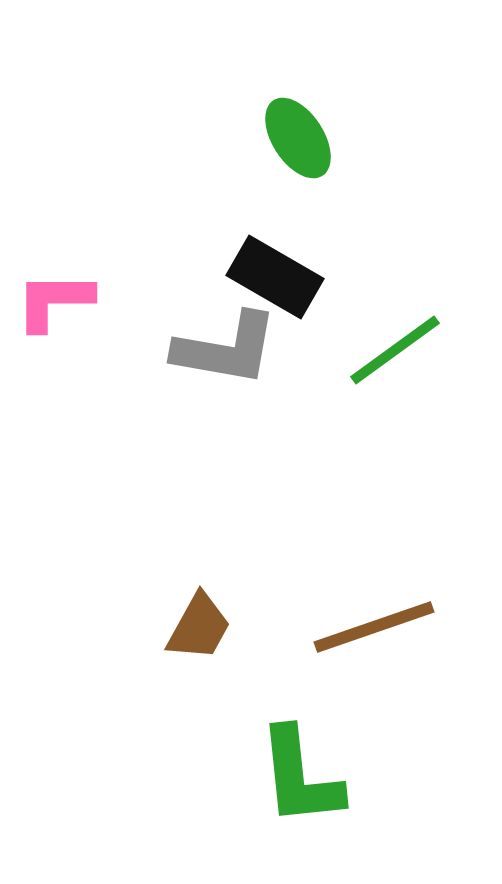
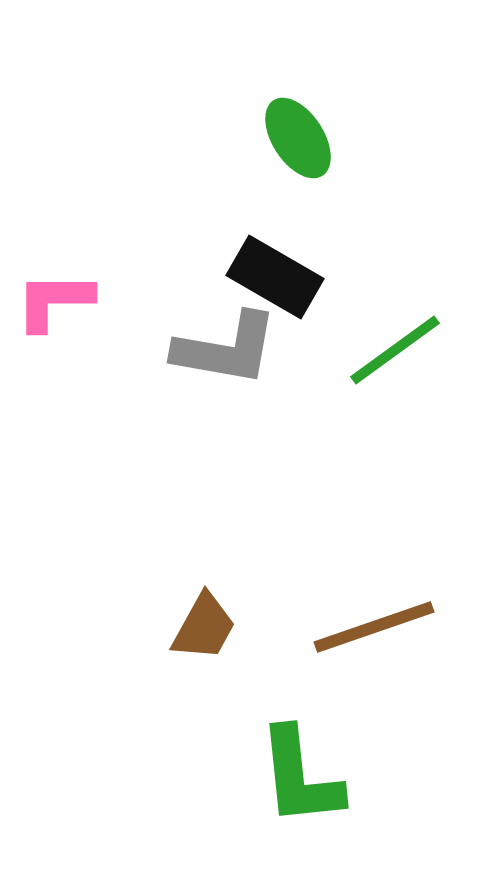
brown trapezoid: moved 5 px right
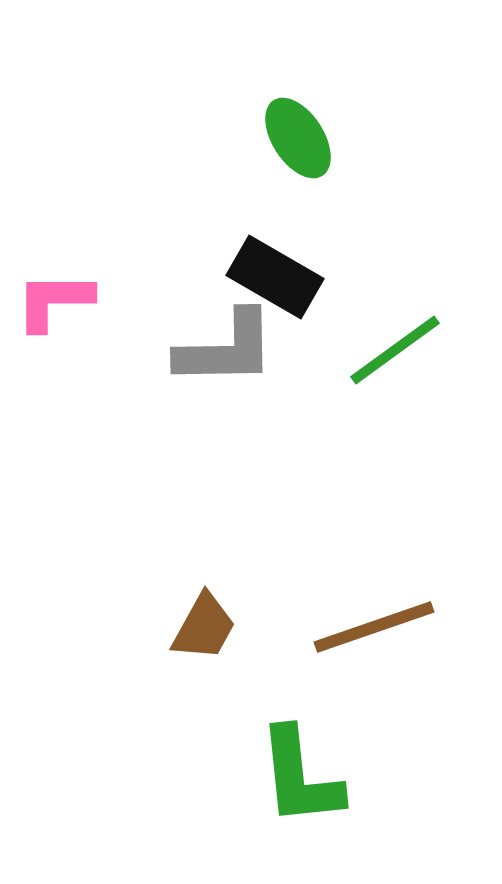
gray L-shape: rotated 11 degrees counterclockwise
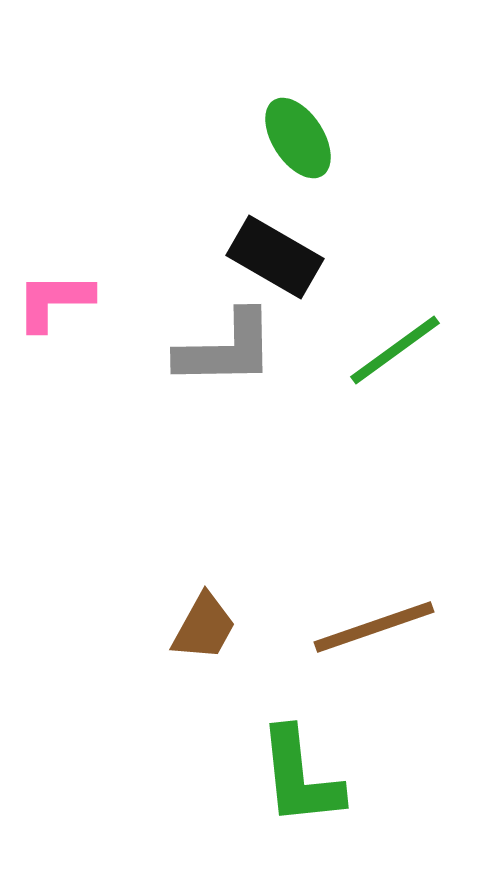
black rectangle: moved 20 px up
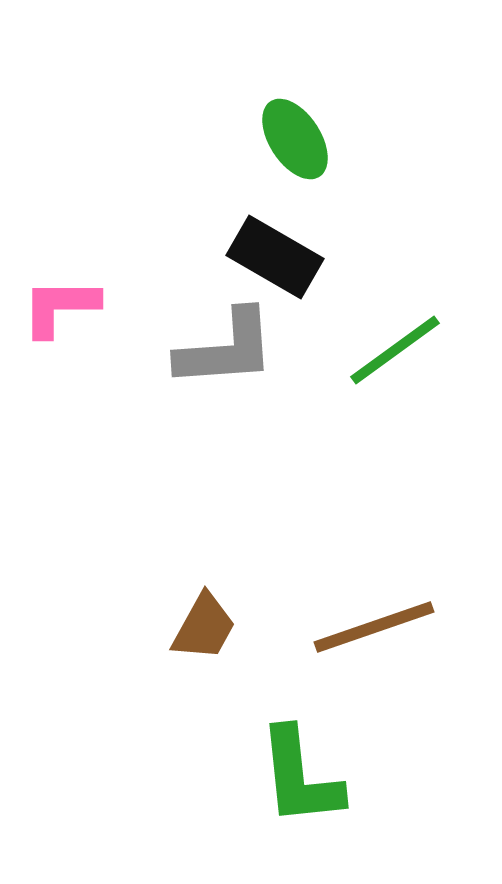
green ellipse: moved 3 px left, 1 px down
pink L-shape: moved 6 px right, 6 px down
gray L-shape: rotated 3 degrees counterclockwise
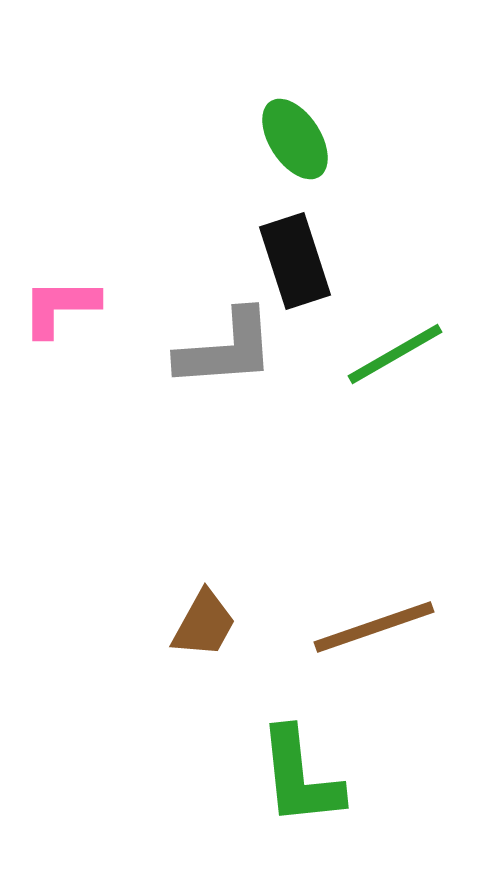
black rectangle: moved 20 px right, 4 px down; rotated 42 degrees clockwise
green line: moved 4 px down; rotated 6 degrees clockwise
brown trapezoid: moved 3 px up
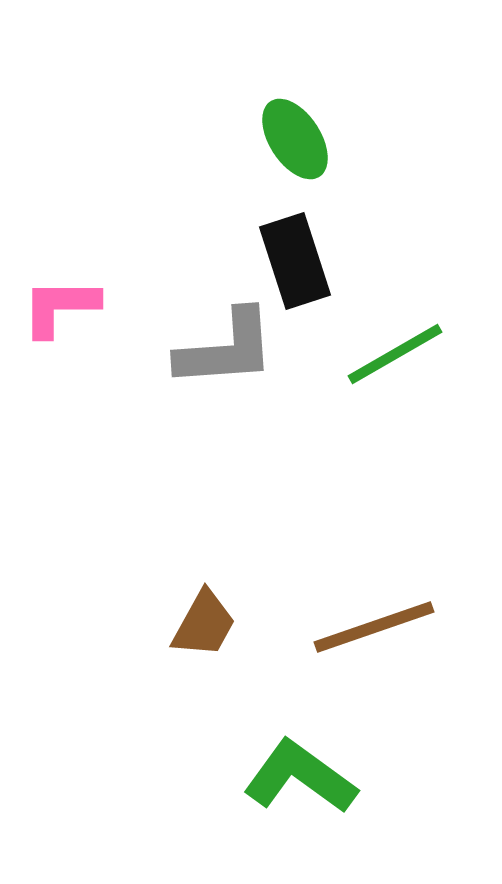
green L-shape: rotated 132 degrees clockwise
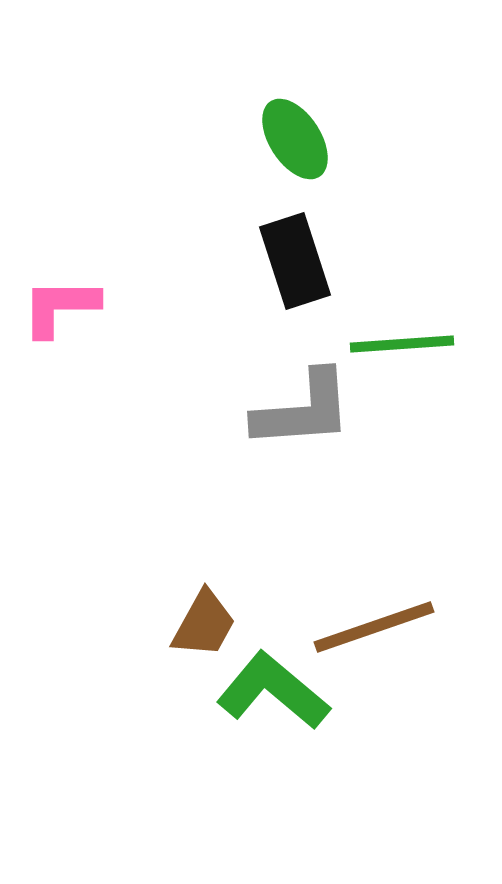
gray L-shape: moved 77 px right, 61 px down
green line: moved 7 px right, 10 px up; rotated 26 degrees clockwise
green L-shape: moved 27 px left, 86 px up; rotated 4 degrees clockwise
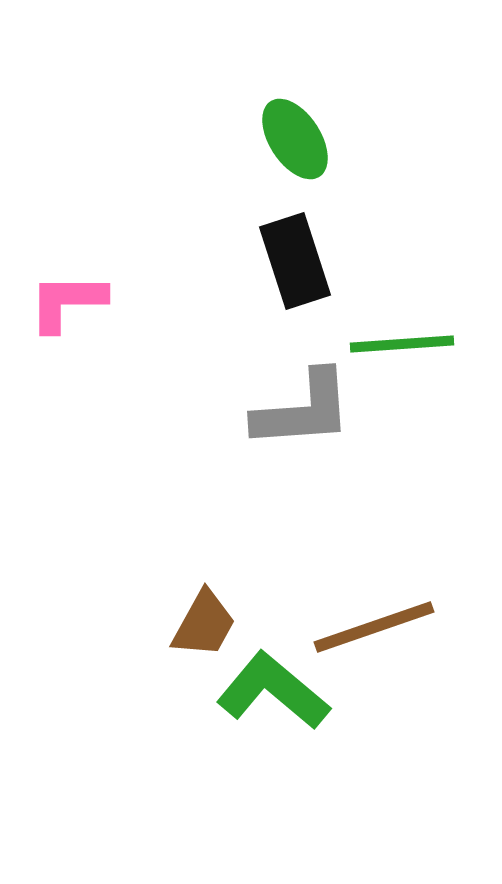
pink L-shape: moved 7 px right, 5 px up
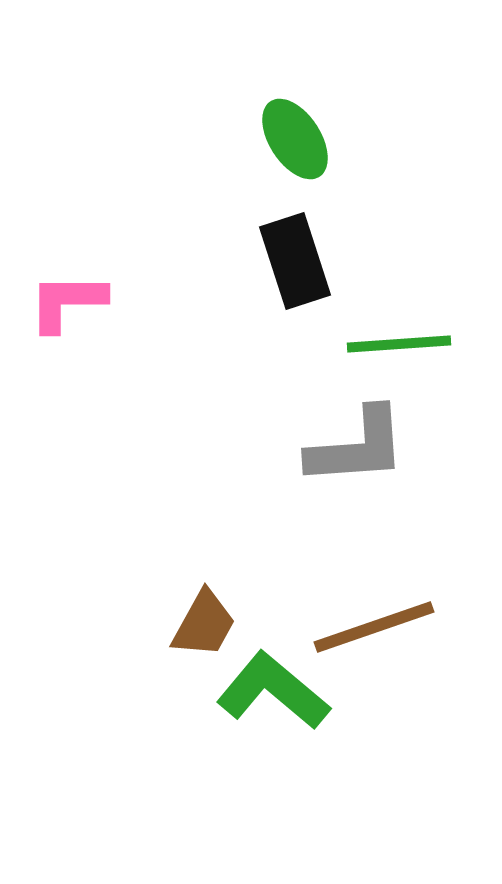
green line: moved 3 px left
gray L-shape: moved 54 px right, 37 px down
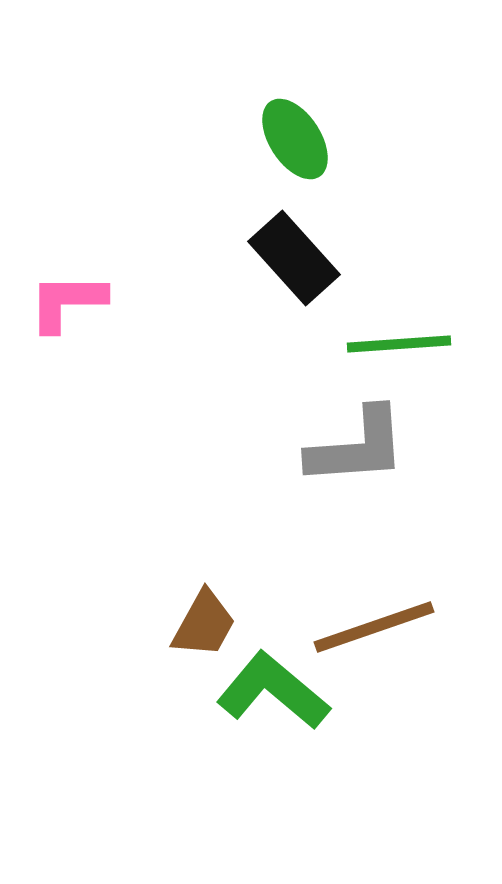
black rectangle: moved 1 px left, 3 px up; rotated 24 degrees counterclockwise
